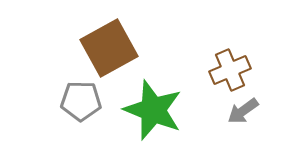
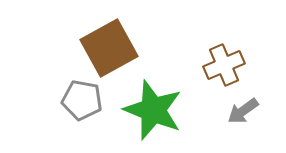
brown cross: moved 6 px left, 5 px up
gray pentagon: moved 1 px right, 1 px up; rotated 9 degrees clockwise
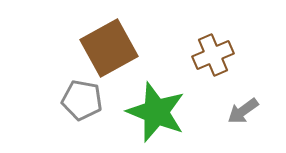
brown cross: moved 11 px left, 10 px up
green star: moved 3 px right, 2 px down
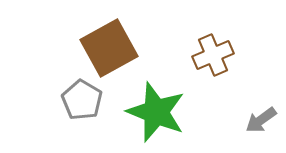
gray pentagon: rotated 21 degrees clockwise
gray arrow: moved 18 px right, 9 px down
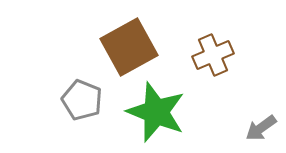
brown square: moved 20 px right, 1 px up
gray pentagon: rotated 9 degrees counterclockwise
gray arrow: moved 8 px down
